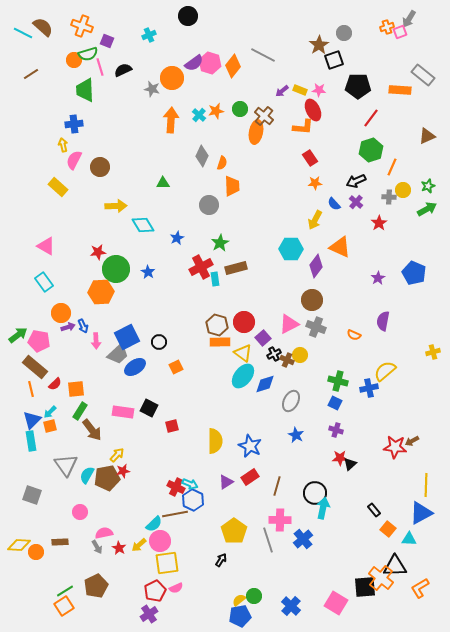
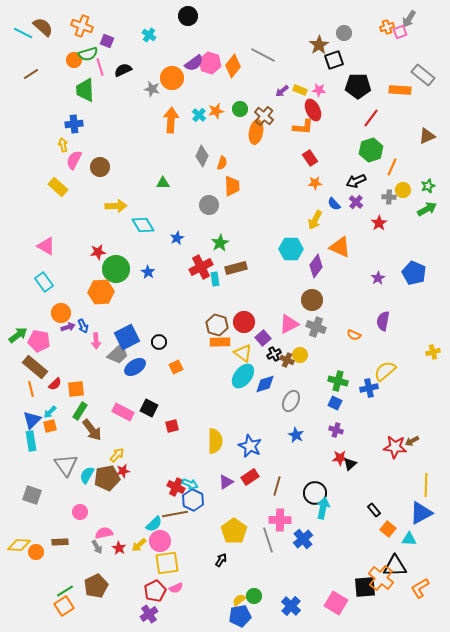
cyan cross at (149, 35): rotated 32 degrees counterclockwise
pink rectangle at (123, 412): rotated 20 degrees clockwise
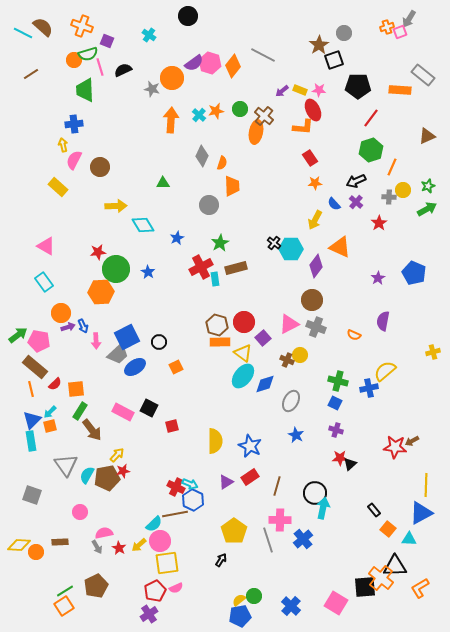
black cross at (274, 354): moved 111 px up; rotated 24 degrees counterclockwise
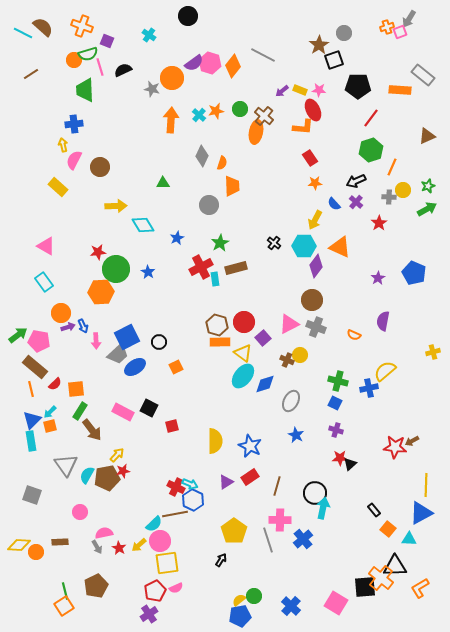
cyan hexagon at (291, 249): moved 13 px right, 3 px up
green line at (65, 591): rotated 72 degrees counterclockwise
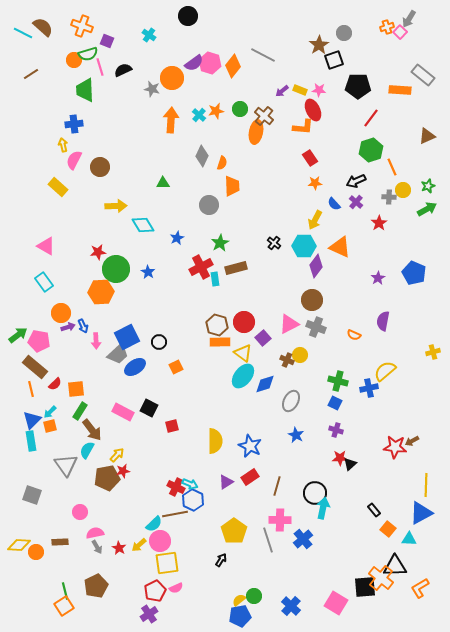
pink square at (400, 32): rotated 24 degrees counterclockwise
orange line at (392, 167): rotated 48 degrees counterclockwise
cyan semicircle at (87, 475): moved 25 px up
pink semicircle at (104, 533): moved 9 px left
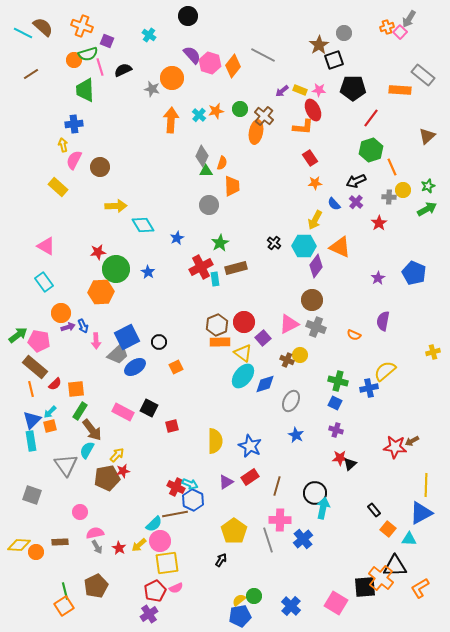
purple semicircle at (194, 63): moved 2 px left, 8 px up; rotated 96 degrees counterclockwise
black pentagon at (358, 86): moved 5 px left, 2 px down
brown triangle at (427, 136): rotated 18 degrees counterclockwise
green triangle at (163, 183): moved 43 px right, 12 px up
brown hexagon at (217, 325): rotated 20 degrees clockwise
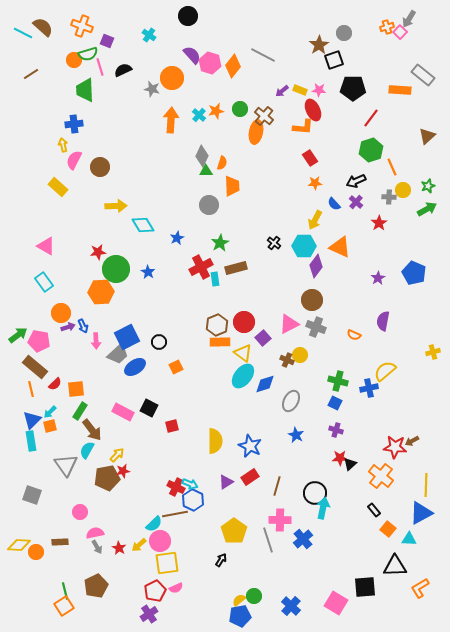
orange cross at (381, 578): moved 102 px up
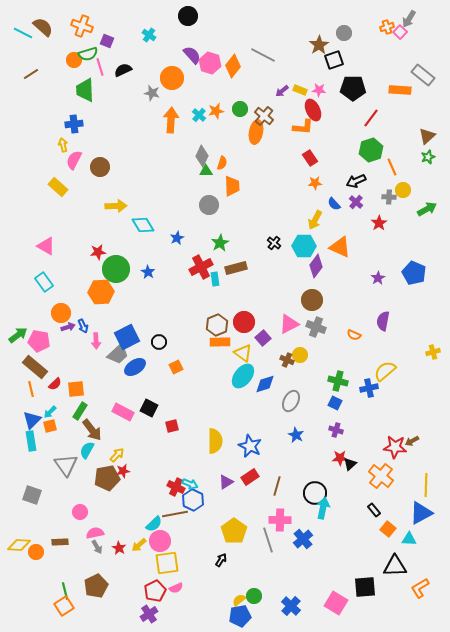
gray star at (152, 89): moved 4 px down
green star at (428, 186): moved 29 px up
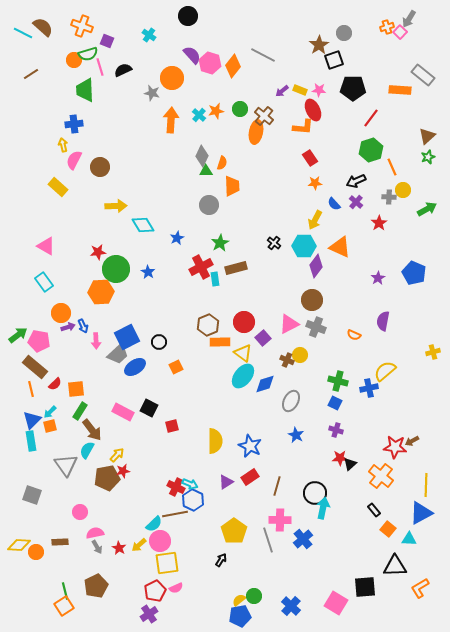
brown hexagon at (217, 325): moved 9 px left
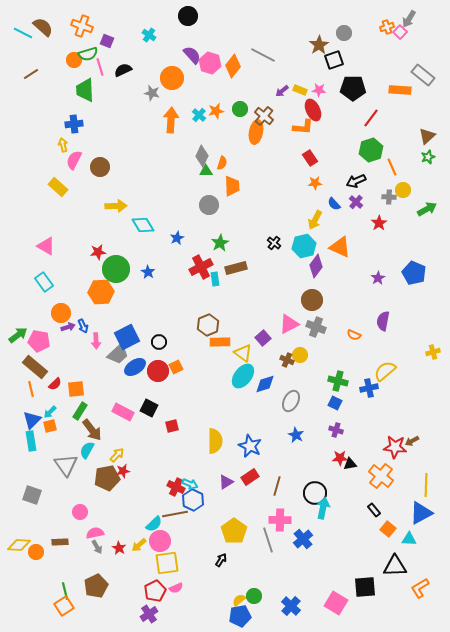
cyan hexagon at (304, 246): rotated 15 degrees counterclockwise
red circle at (244, 322): moved 86 px left, 49 px down
black triangle at (350, 464): rotated 32 degrees clockwise
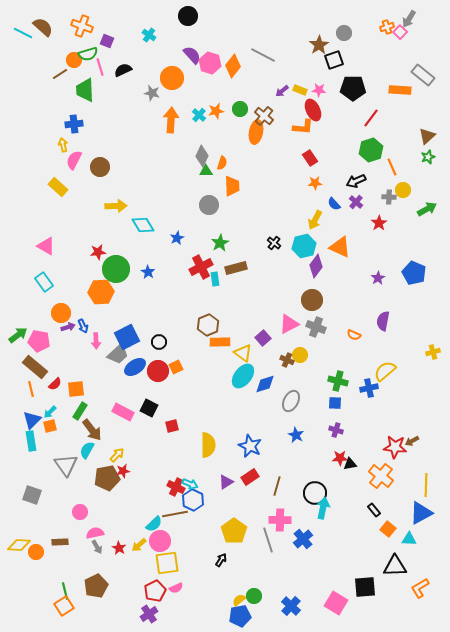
brown line at (31, 74): moved 29 px right
blue square at (335, 403): rotated 24 degrees counterclockwise
yellow semicircle at (215, 441): moved 7 px left, 4 px down
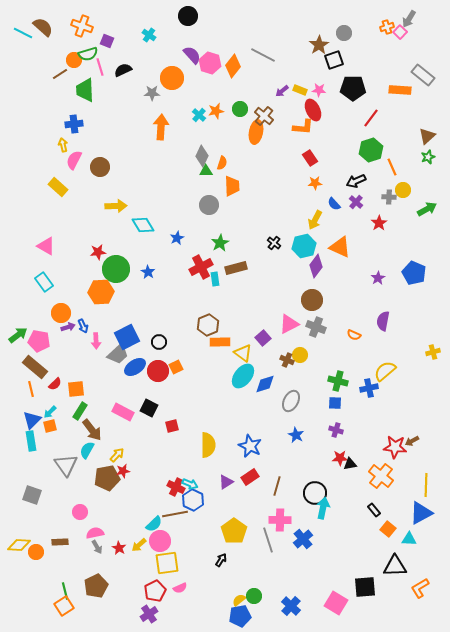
gray star at (152, 93): rotated 14 degrees counterclockwise
orange arrow at (171, 120): moved 10 px left, 7 px down
pink semicircle at (176, 588): moved 4 px right
